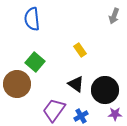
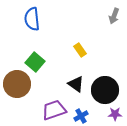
purple trapezoid: rotated 35 degrees clockwise
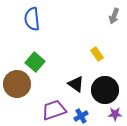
yellow rectangle: moved 17 px right, 4 px down
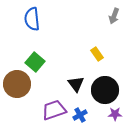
black triangle: rotated 18 degrees clockwise
blue cross: moved 1 px left, 1 px up
